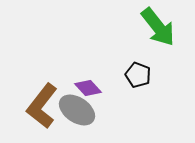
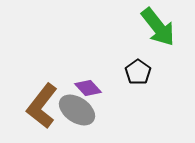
black pentagon: moved 3 px up; rotated 15 degrees clockwise
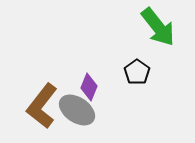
black pentagon: moved 1 px left
purple diamond: moved 1 px right, 1 px up; rotated 64 degrees clockwise
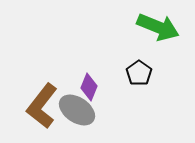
green arrow: rotated 30 degrees counterclockwise
black pentagon: moved 2 px right, 1 px down
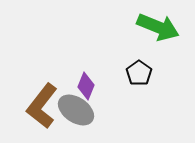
purple diamond: moved 3 px left, 1 px up
gray ellipse: moved 1 px left
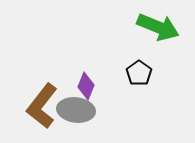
gray ellipse: rotated 27 degrees counterclockwise
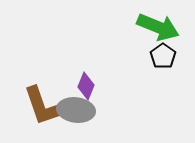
black pentagon: moved 24 px right, 17 px up
brown L-shape: moved 1 px right; rotated 57 degrees counterclockwise
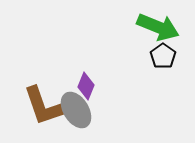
gray ellipse: rotated 51 degrees clockwise
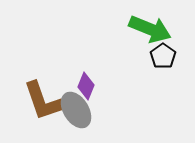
green arrow: moved 8 px left, 2 px down
brown L-shape: moved 5 px up
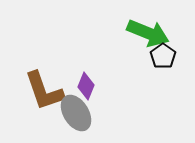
green arrow: moved 2 px left, 4 px down
brown L-shape: moved 1 px right, 10 px up
gray ellipse: moved 3 px down
